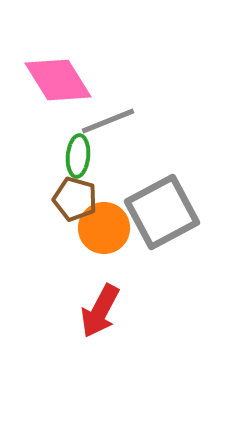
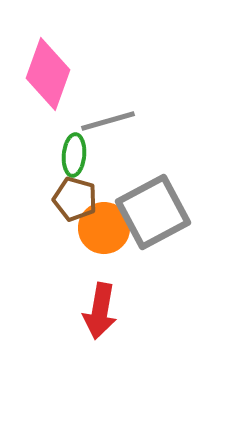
pink diamond: moved 10 px left, 6 px up; rotated 52 degrees clockwise
gray line: rotated 6 degrees clockwise
green ellipse: moved 4 px left, 1 px up
gray square: moved 9 px left
red arrow: rotated 18 degrees counterclockwise
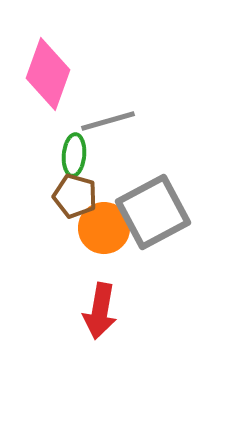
brown pentagon: moved 3 px up
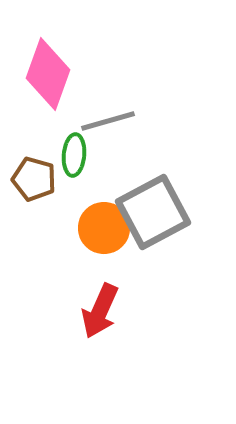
brown pentagon: moved 41 px left, 17 px up
red arrow: rotated 14 degrees clockwise
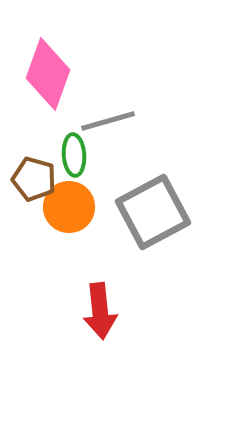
green ellipse: rotated 9 degrees counterclockwise
orange circle: moved 35 px left, 21 px up
red arrow: rotated 30 degrees counterclockwise
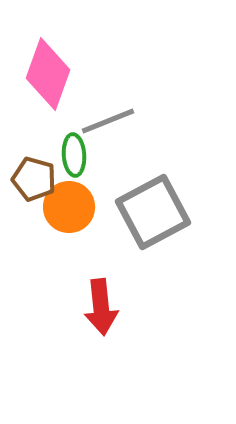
gray line: rotated 6 degrees counterclockwise
red arrow: moved 1 px right, 4 px up
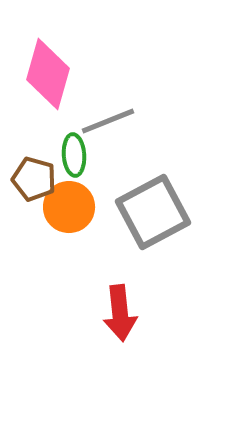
pink diamond: rotated 4 degrees counterclockwise
red arrow: moved 19 px right, 6 px down
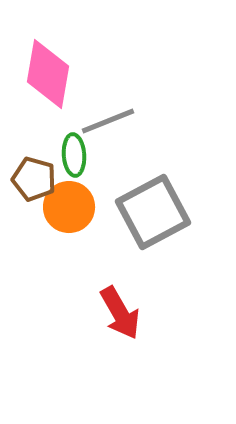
pink diamond: rotated 6 degrees counterclockwise
red arrow: rotated 24 degrees counterclockwise
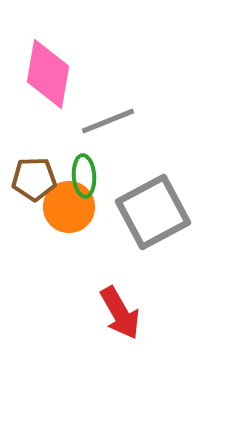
green ellipse: moved 10 px right, 21 px down
brown pentagon: rotated 18 degrees counterclockwise
